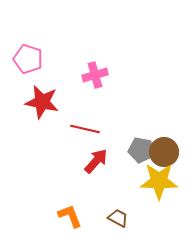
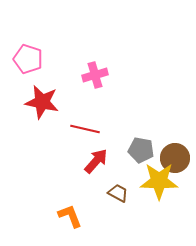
brown circle: moved 11 px right, 6 px down
brown trapezoid: moved 25 px up
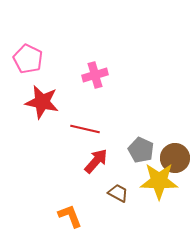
pink pentagon: rotated 8 degrees clockwise
gray pentagon: rotated 15 degrees clockwise
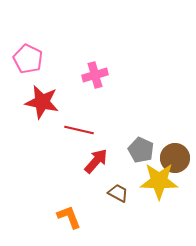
red line: moved 6 px left, 1 px down
orange L-shape: moved 1 px left, 1 px down
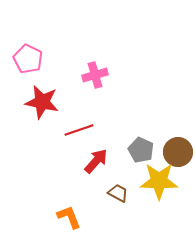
red line: rotated 32 degrees counterclockwise
brown circle: moved 3 px right, 6 px up
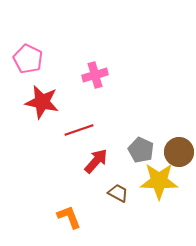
brown circle: moved 1 px right
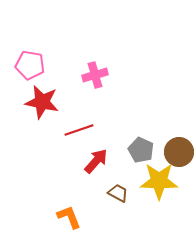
pink pentagon: moved 2 px right, 6 px down; rotated 16 degrees counterclockwise
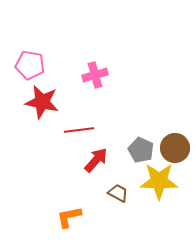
red line: rotated 12 degrees clockwise
brown circle: moved 4 px left, 4 px up
red arrow: moved 1 px up
orange L-shape: rotated 80 degrees counterclockwise
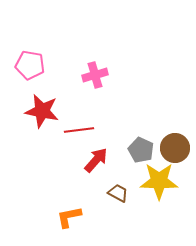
red star: moved 9 px down
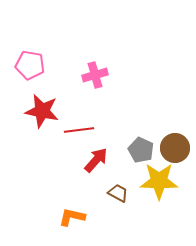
orange L-shape: moved 3 px right; rotated 24 degrees clockwise
